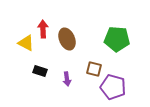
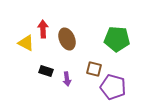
black rectangle: moved 6 px right
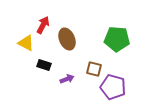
red arrow: moved 4 px up; rotated 30 degrees clockwise
black rectangle: moved 2 px left, 6 px up
purple arrow: rotated 104 degrees counterclockwise
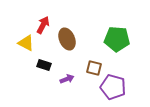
brown square: moved 1 px up
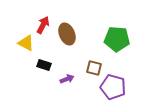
brown ellipse: moved 5 px up
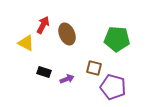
black rectangle: moved 7 px down
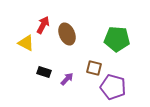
purple arrow: rotated 24 degrees counterclockwise
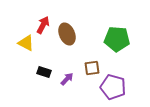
brown square: moved 2 px left; rotated 21 degrees counterclockwise
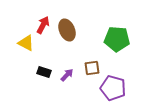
brown ellipse: moved 4 px up
purple arrow: moved 4 px up
purple pentagon: moved 1 px down
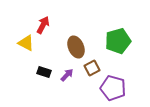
brown ellipse: moved 9 px right, 17 px down
green pentagon: moved 1 px right, 2 px down; rotated 20 degrees counterclockwise
brown square: rotated 21 degrees counterclockwise
